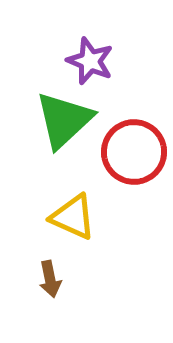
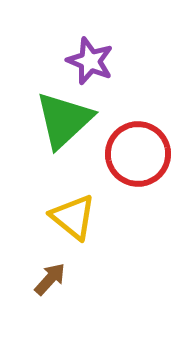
red circle: moved 4 px right, 2 px down
yellow triangle: rotated 15 degrees clockwise
brown arrow: rotated 126 degrees counterclockwise
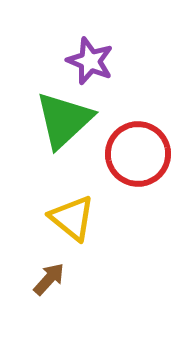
yellow triangle: moved 1 px left, 1 px down
brown arrow: moved 1 px left
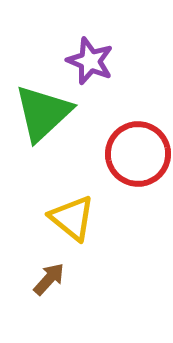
green triangle: moved 21 px left, 7 px up
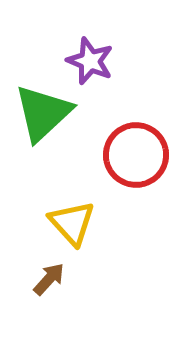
red circle: moved 2 px left, 1 px down
yellow triangle: moved 5 px down; rotated 9 degrees clockwise
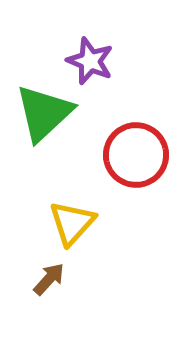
green triangle: moved 1 px right
yellow triangle: rotated 24 degrees clockwise
